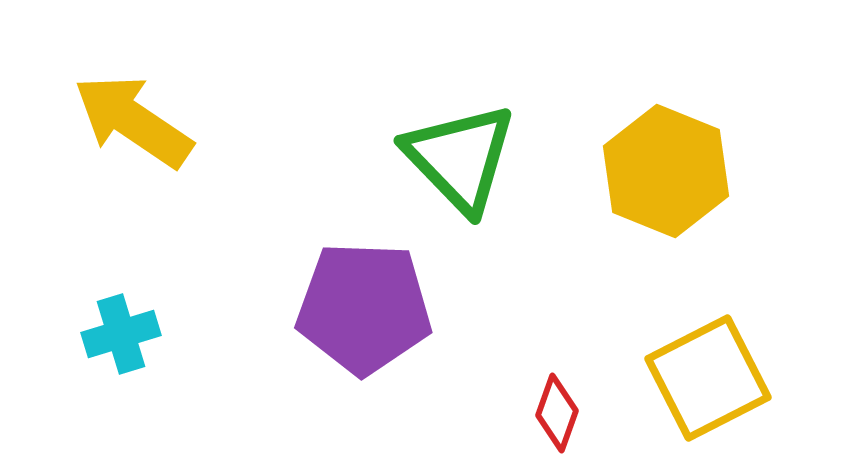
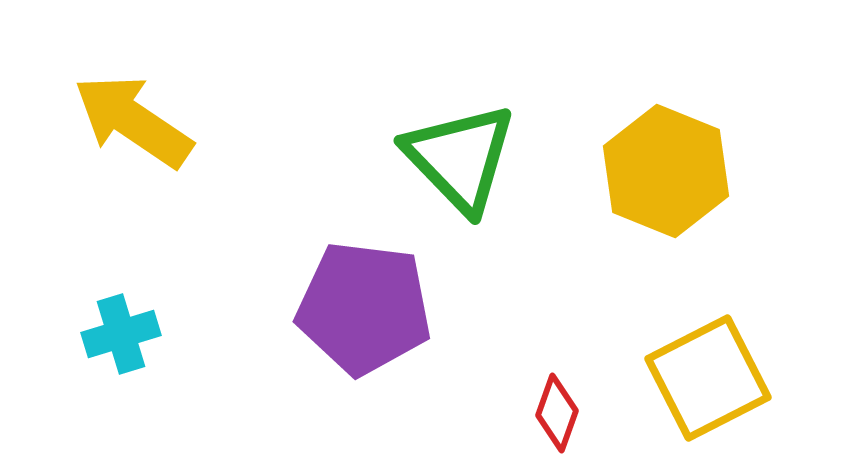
purple pentagon: rotated 5 degrees clockwise
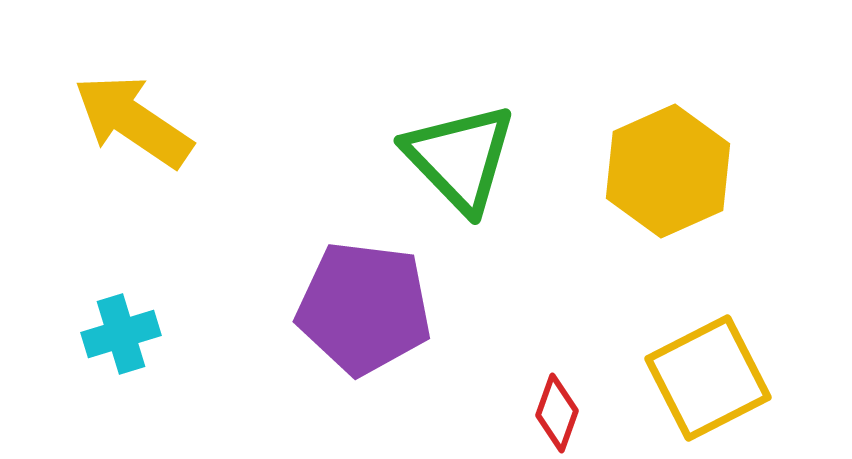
yellow hexagon: moved 2 px right; rotated 14 degrees clockwise
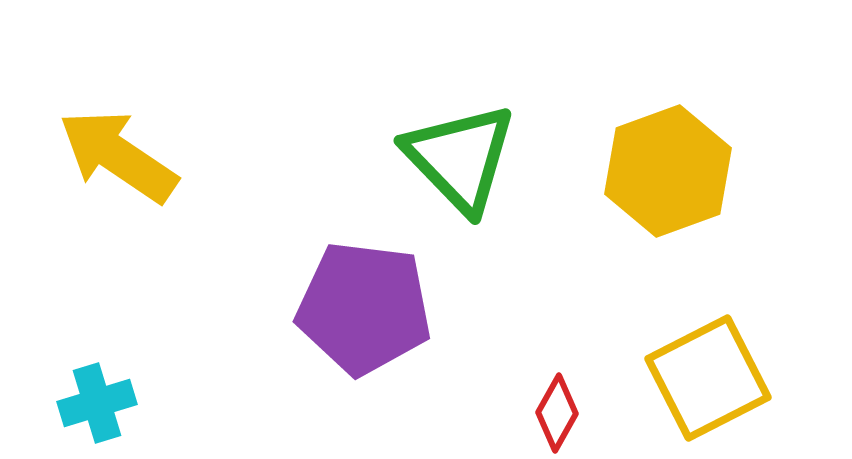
yellow arrow: moved 15 px left, 35 px down
yellow hexagon: rotated 4 degrees clockwise
cyan cross: moved 24 px left, 69 px down
red diamond: rotated 10 degrees clockwise
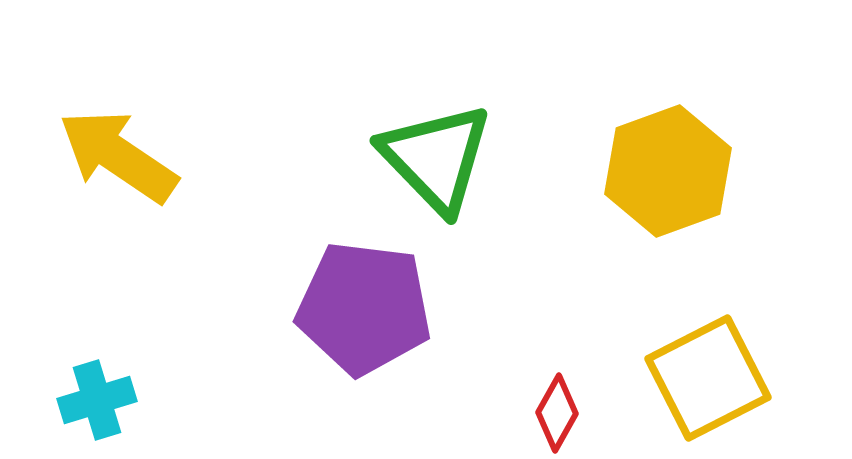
green triangle: moved 24 px left
cyan cross: moved 3 px up
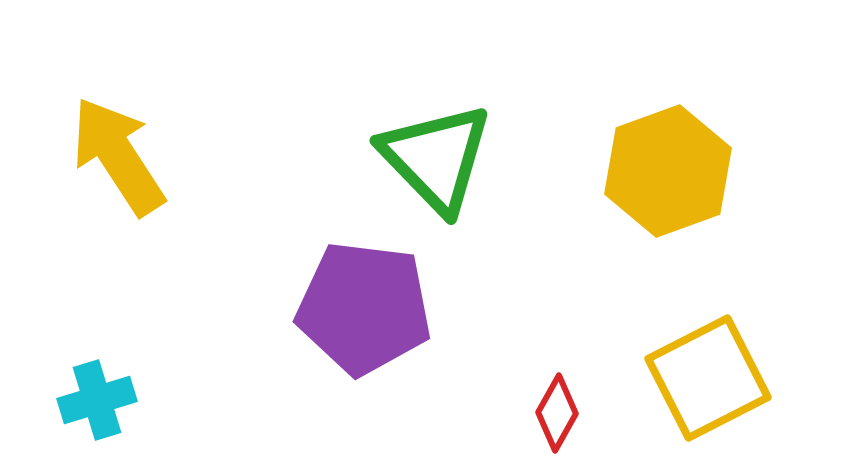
yellow arrow: rotated 23 degrees clockwise
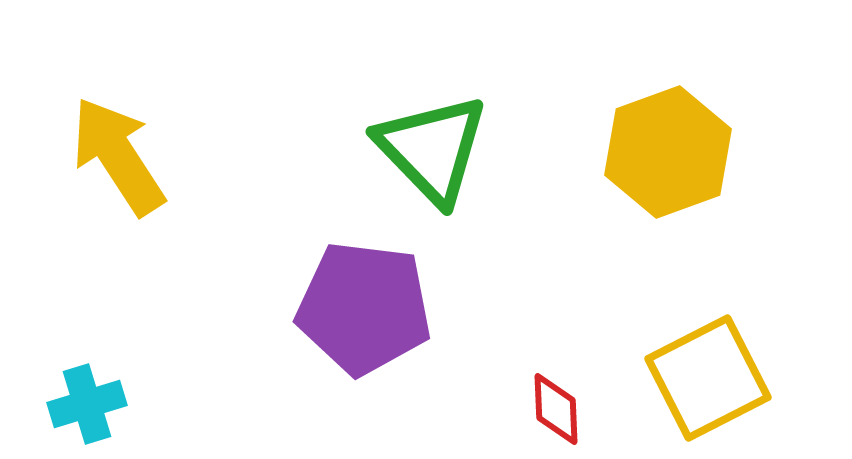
green triangle: moved 4 px left, 9 px up
yellow hexagon: moved 19 px up
cyan cross: moved 10 px left, 4 px down
red diamond: moved 1 px left, 4 px up; rotated 32 degrees counterclockwise
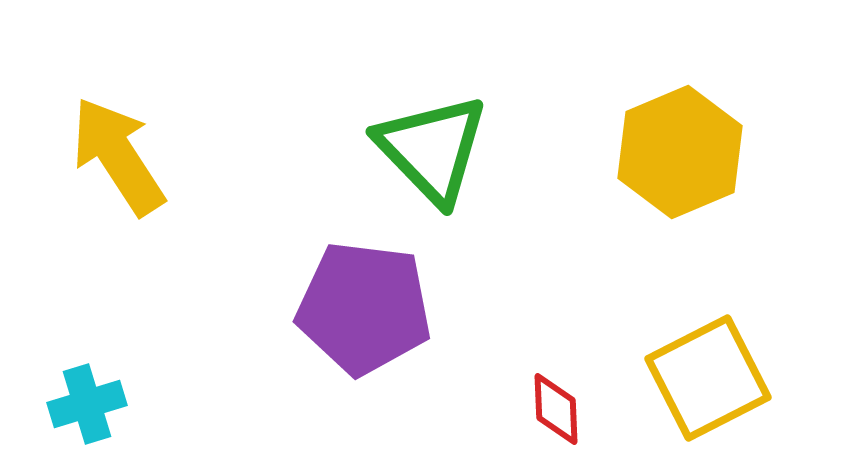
yellow hexagon: moved 12 px right; rotated 3 degrees counterclockwise
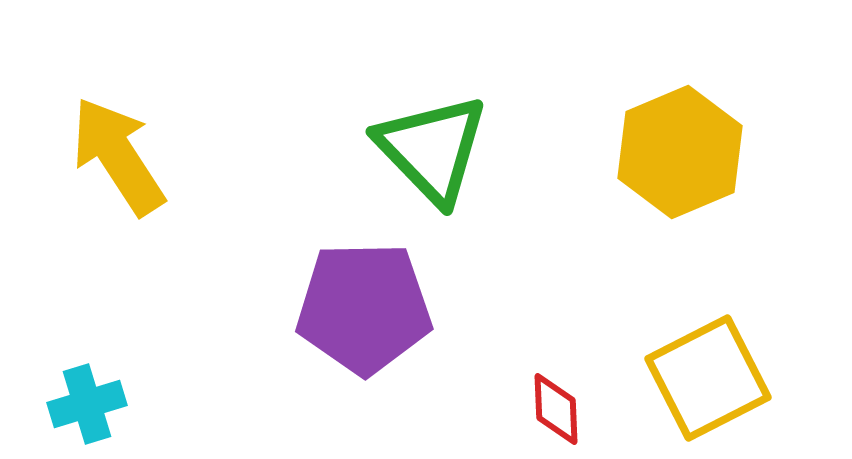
purple pentagon: rotated 8 degrees counterclockwise
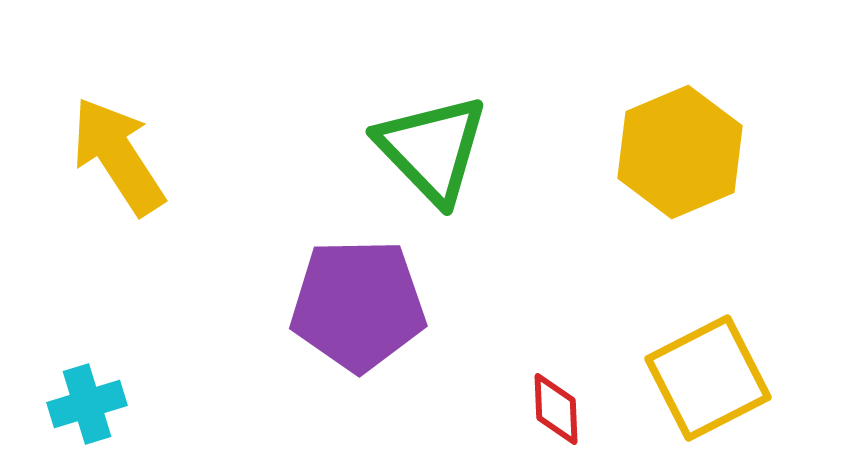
purple pentagon: moved 6 px left, 3 px up
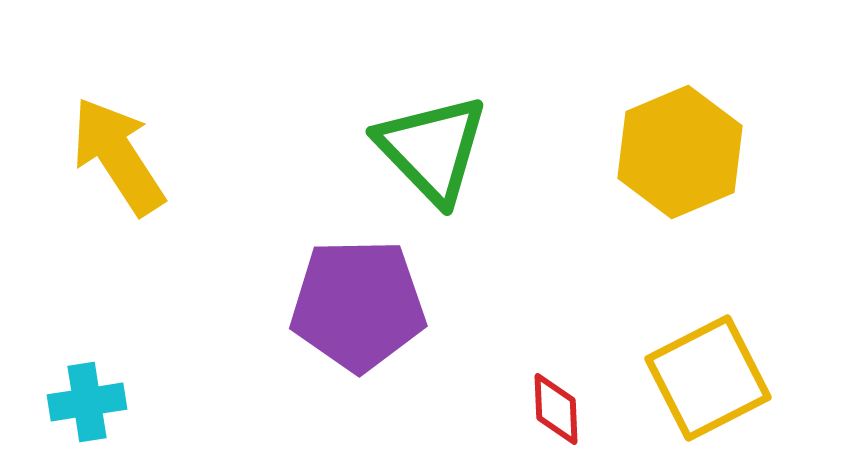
cyan cross: moved 2 px up; rotated 8 degrees clockwise
